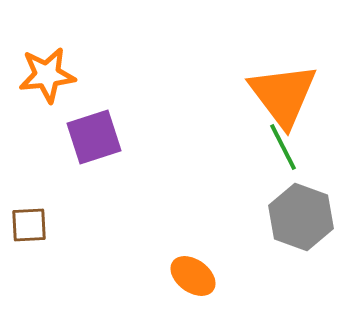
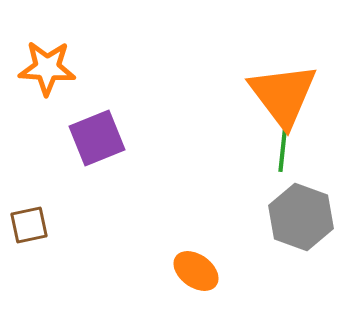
orange star: moved 7 px up; rotated 10 degrees clockwise
purple square: moved 3 px right, 1 px down; rotated 4 degrees counterclockwise
green line: rotated 33 degrees clockwise
brown square: rotated 9 degrees counterclockwise
orange ellipse: moved 3 px right, 5 px up
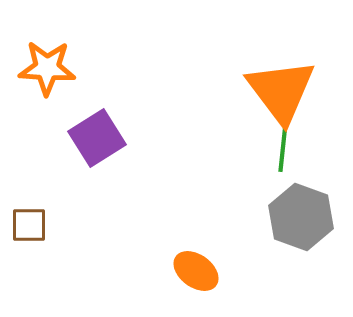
orange triangle: moved 2 px left, 4 px up
purple square: rotated 10 degrees counterclockwise
brown square: rotated 12 degrees clockwise
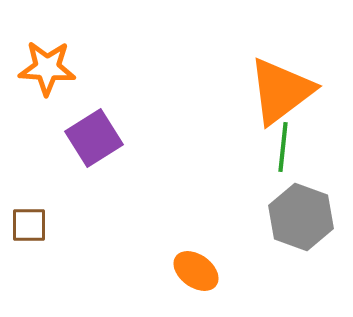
orange triangle: rotated 30 degrees clockwise
purple square: moved 3 px left
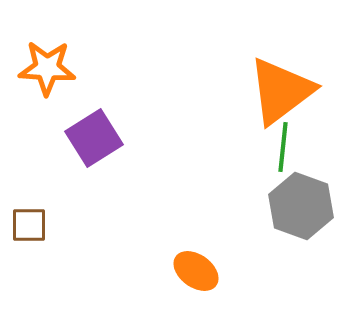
gray hexagon: moved 11 px up
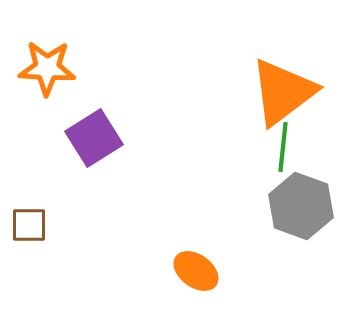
orange triangle: moved 2 px right, 1 px down
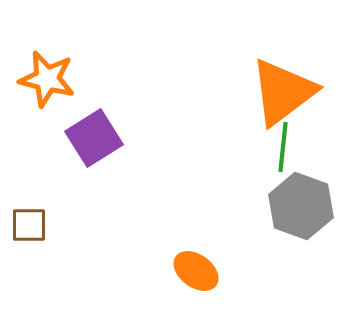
orange star: moved 11 px down; rotated 10 degrees clockwise
